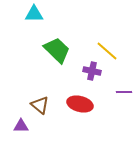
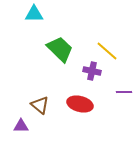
green trapezoid: moved 3 px right, 1 px up
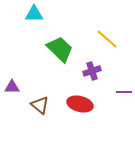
yellow line: moved 12 px up
purple cross: rotated 30 degrees counterclockwise
purple triangle: moved 9 px left, 39 px up
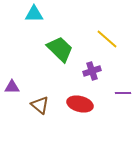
purple line: moved 1 px left, 1 px down
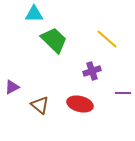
green trapezoid: moved 6 px left, 9 px up
purple triangle: rotated 28 degrees counterclockwise
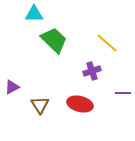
yellow line: moved 4 px down
brown triangle: rotated 18 degrees clockwise
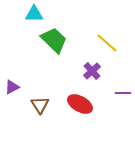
purple cross: rotated 24 degrees counterclockwise
red ellipse: rotated 15 degrees clockwise
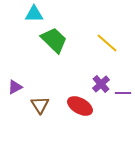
purple cross: moved 9 px right, 13 px down
purple triangle: moved 3 px right
red ellipse: moved 2 px down
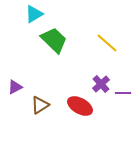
cyan triangle: rotated 30 degrees counterclockwise
brown triangle: rotated 30 degrees clockwise
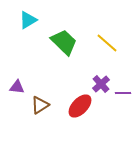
cyan triangle: moved 6 px left, 6 px down
green trapezoid: moved 10 px right, 2 px down
purple triangle: moved 2 px right; rotated 35 degrees clockwise
red ellipse: rotated 75 degrees counterclockwise
